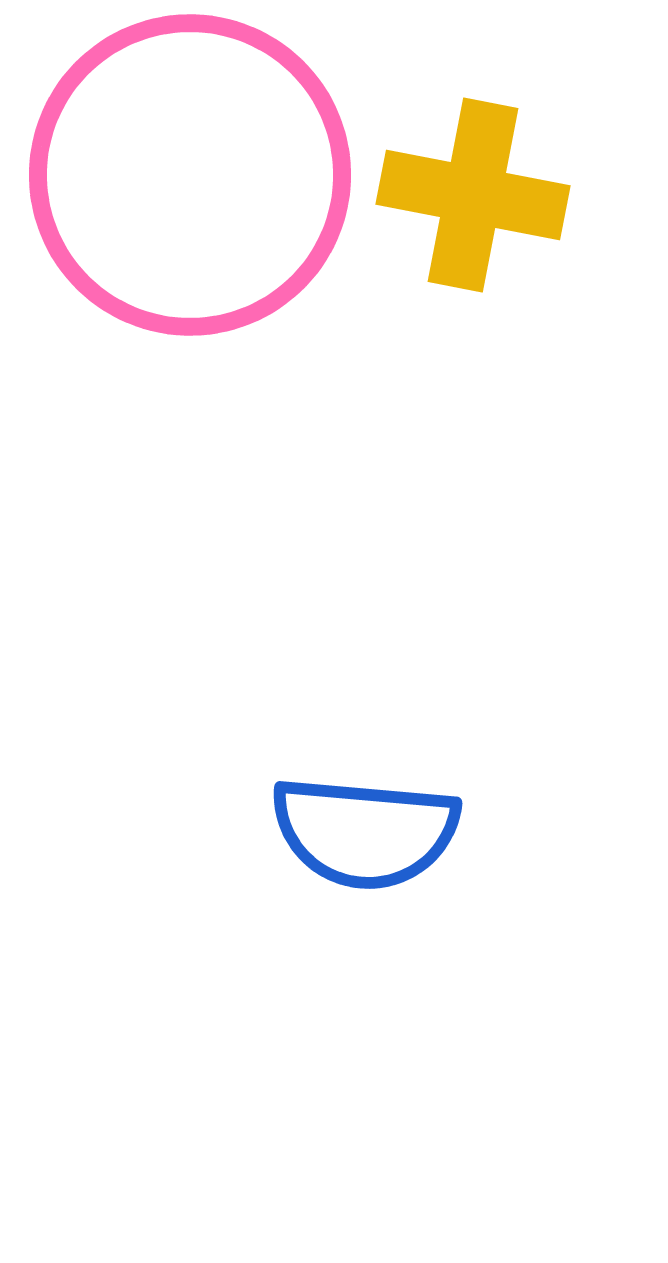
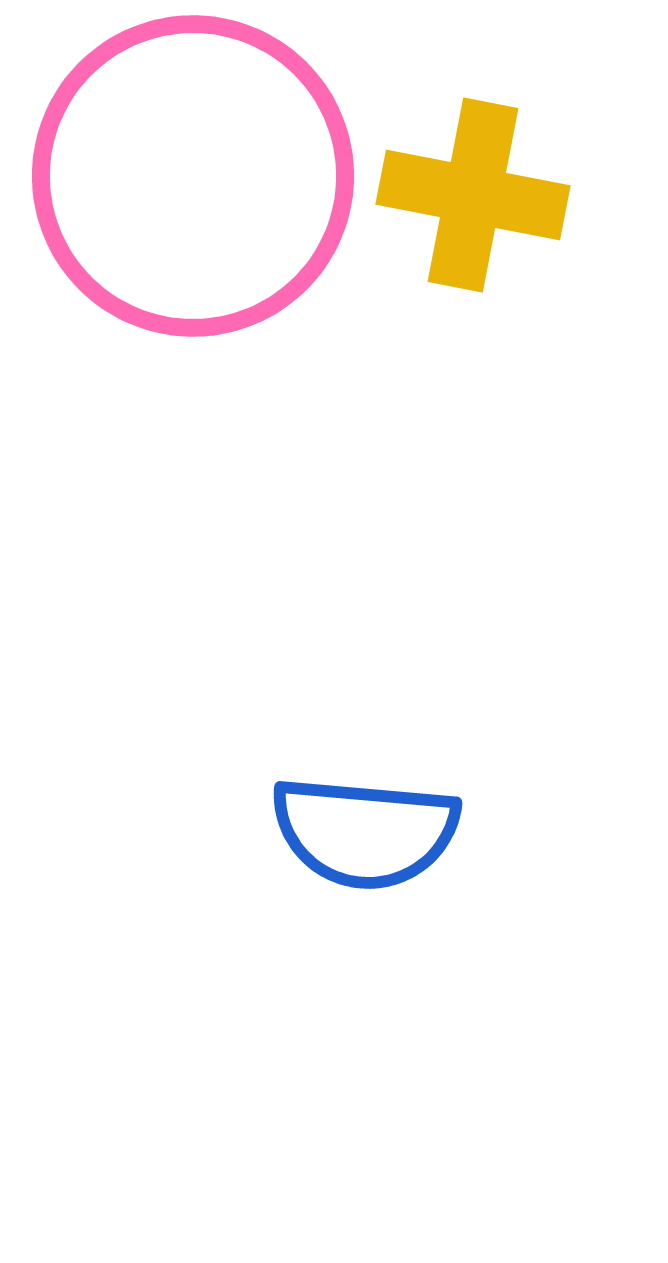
pink circle: moved 3 px right, 1 px down
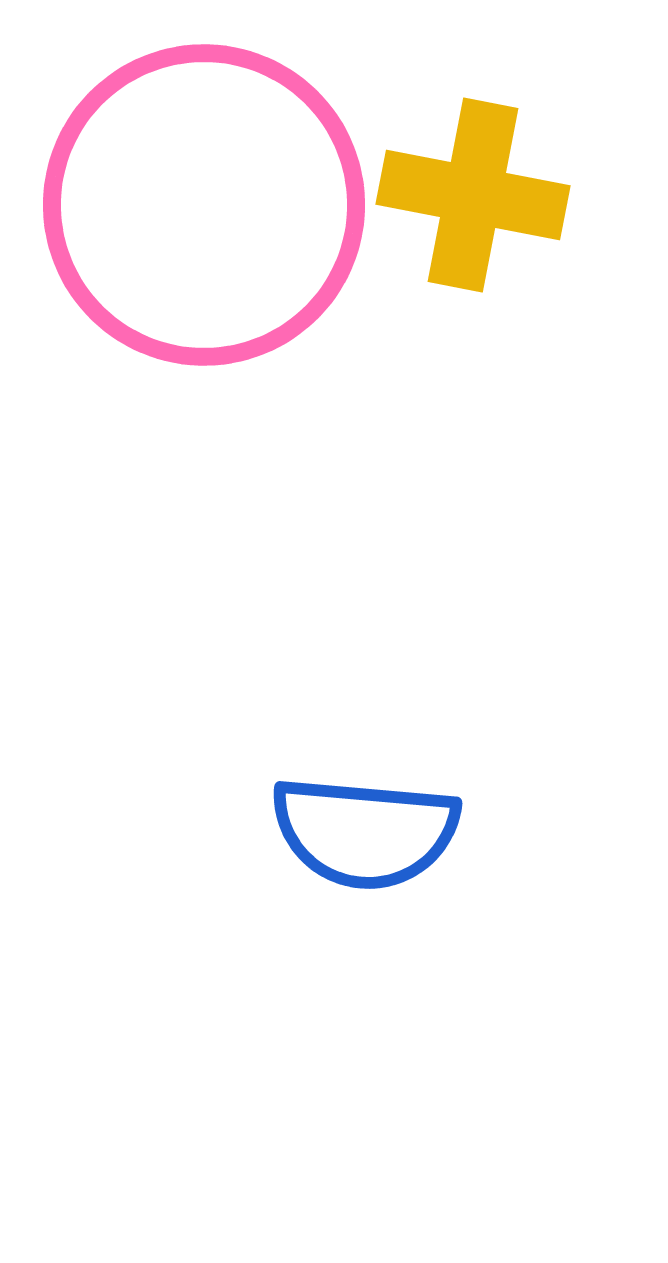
pink circle: moved 11 px right, 29 px down
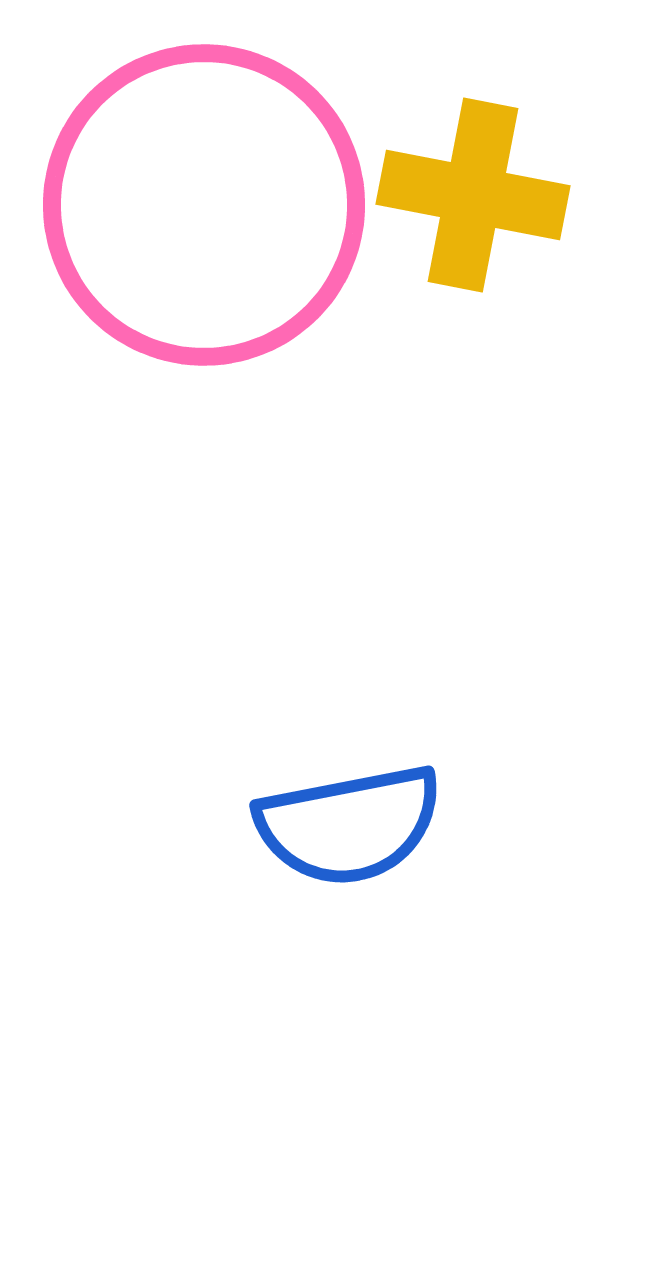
blue semicircle: moved 16 px left, 7 px up; rotated 16 degrees counterclockwise
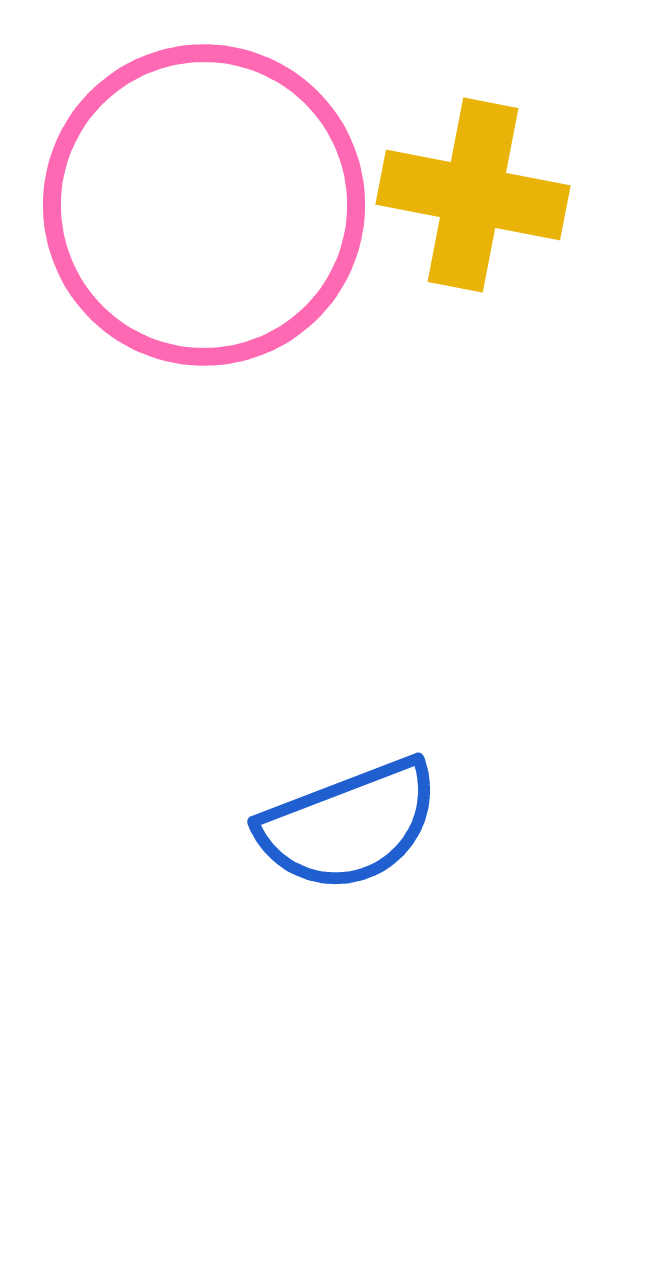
blue semicircle: rotated 10 degrees counterclockwise
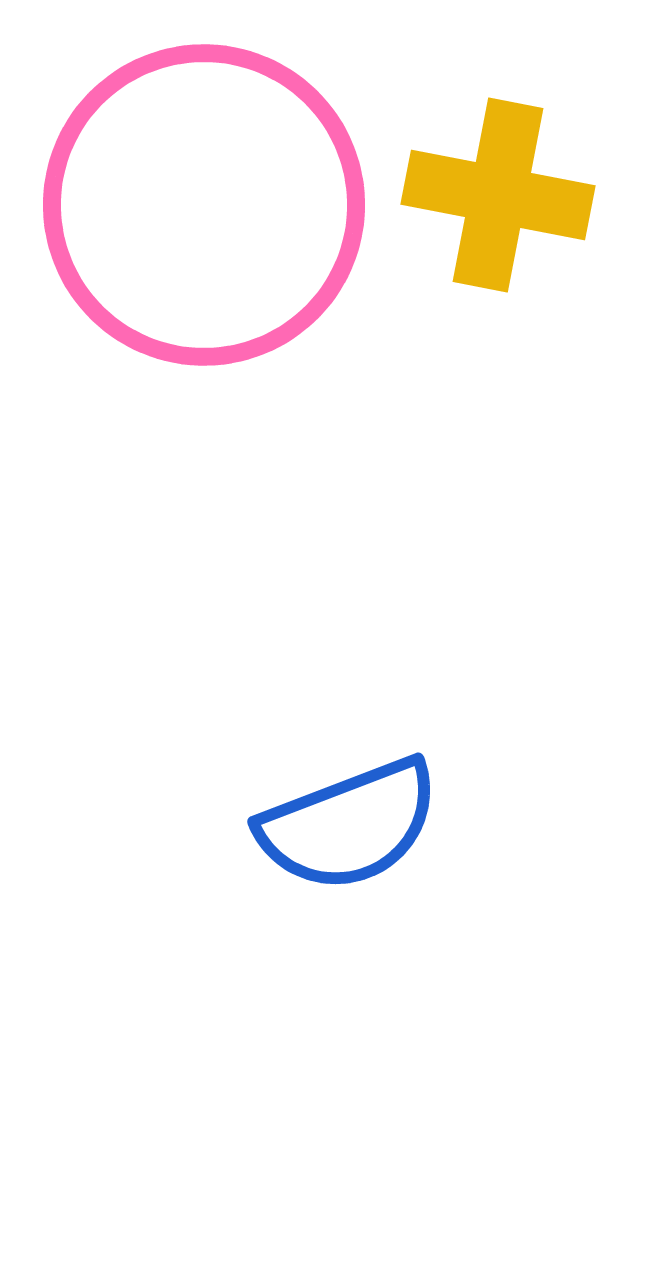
yellow cross: moved 25 px right
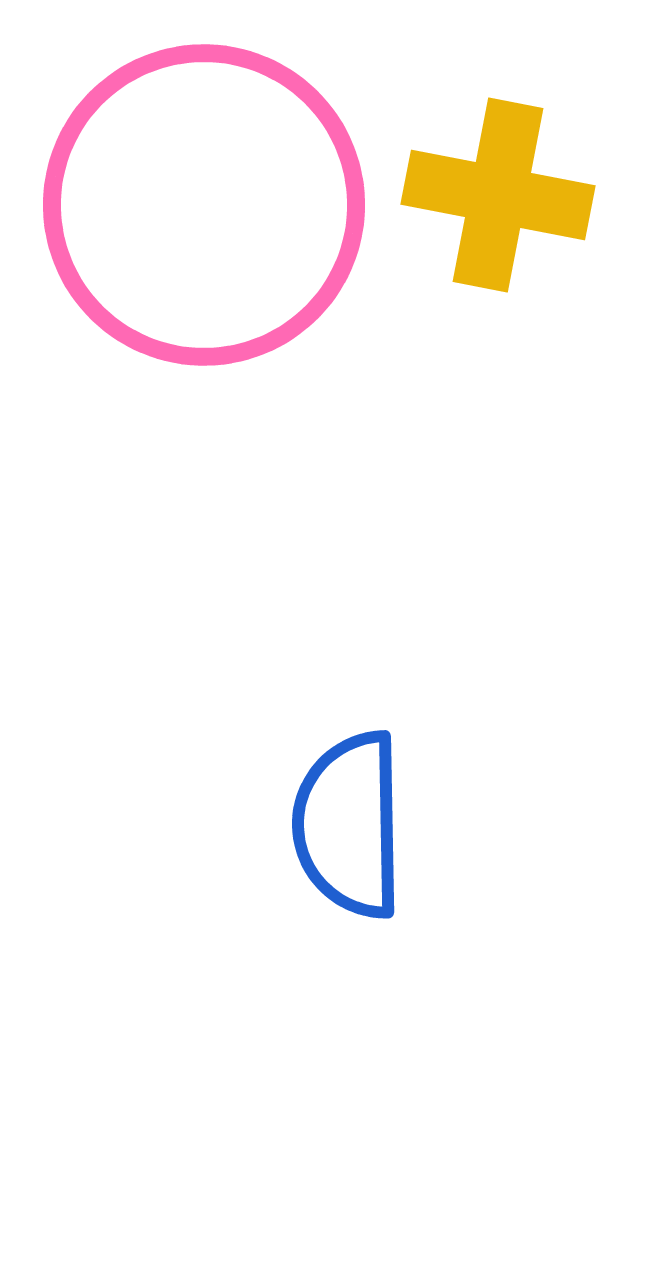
blue semicircle: rotated 110 degrees clockwise
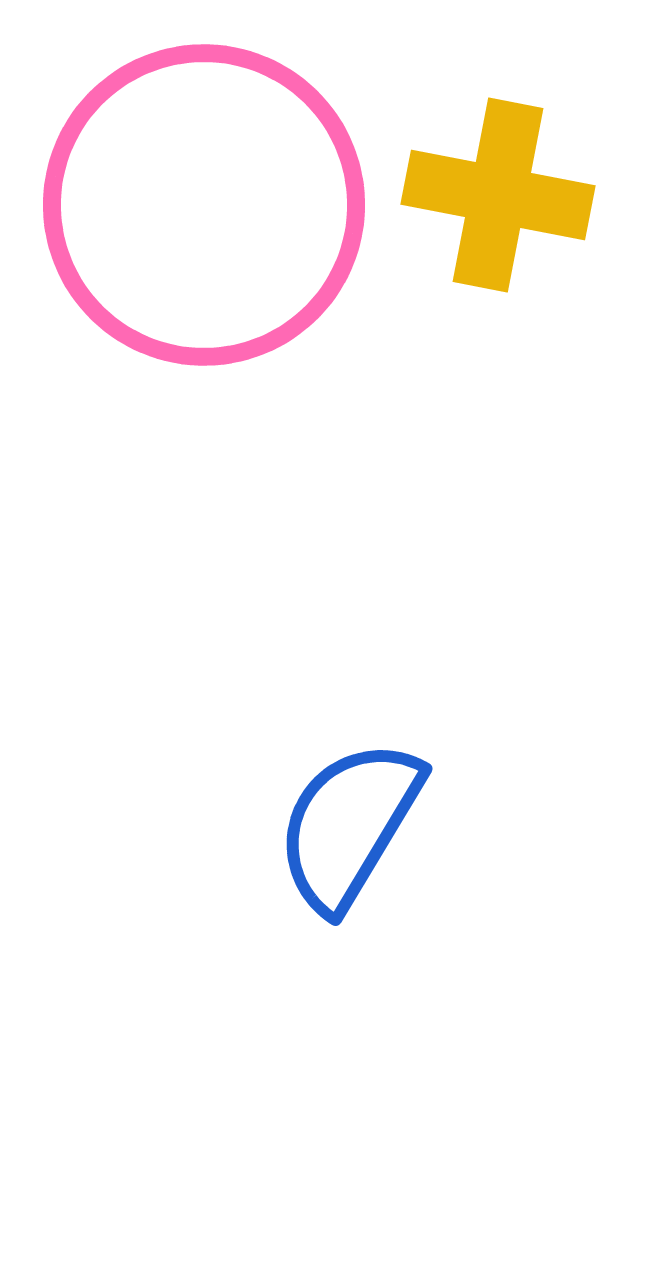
blue semicircle: rotated 32 degrees clockwise
